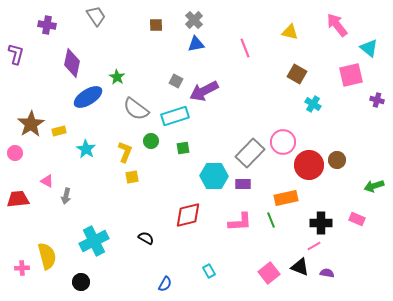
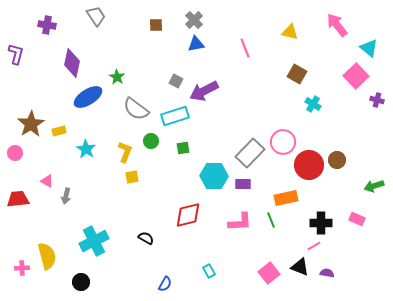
pink square at (351, 75): moved 5 px right, 1 px down; rotated 30 degrees counterclockwise
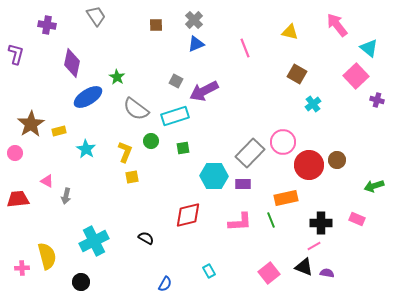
blue triangle at (196, 44): rotated 12 degrees counterclockwise
cyan cross at (313, 104): rotated 21 degrees clockwise
black triangle at (300, 267): moved 4 px right
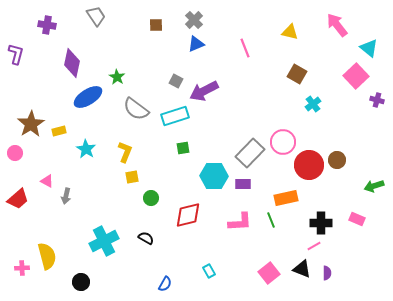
green circle at (151, 141): moved 57 px down
red trapezoid at (18, 199): rotated 145 degrees clockwise
cyan cross at (94, 241): moved 10 px right
black triangle at (304, 267): moved 2 px left, 2 px down
purple semicircle at (327, 273): rotated 80 degrees clockwise
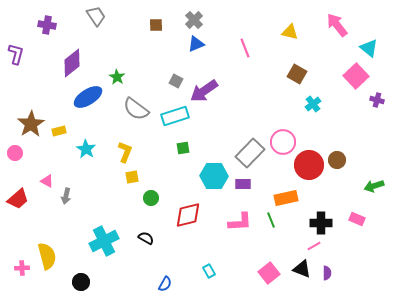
purple diamond at (72, 63): rotated 40 degrees clockwise
purple arrow at (204, 91): rotated 8 degrees counterclockwise
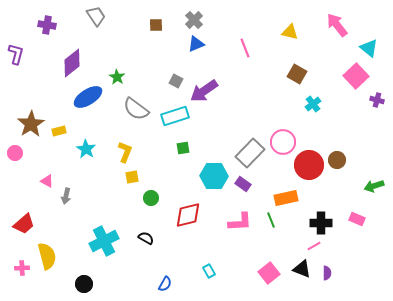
purple rectangle at (243, 184): rotated 35 degrees clockwise
red trapezoid at (18, 199): moved 6 px right, 25 px down
black circle at (81, 282): moved 3 px right, 2 px down
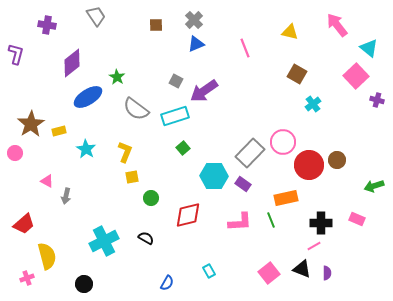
green square at (183, 148): rotated 32 degrees counterclockwise
pink cross at (22, 268): moved 5 px right, 10 px down; rotated 16 degrees counterclockwise
blue semicircle at (165, 284): moved 2 px right, 1 px up
